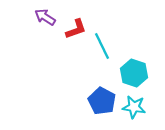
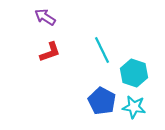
red L-shape: moved 26 px left, 23 px down
cyan line: moved 4 px down
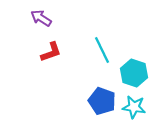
purple arrow: moved 4 px left, 1 px down
red L-shape: moved 1 px right
blue pentagon: rotated 8 degrees counterclockwise
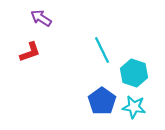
red L-shape: moved 21 px left
blue pentagon: rotated 16 degrees clockwise
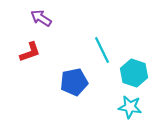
blue pentagon: moved 28 px left, 19 px up; rotated 24 degrees clockwise
cyan star: moved 4 px left
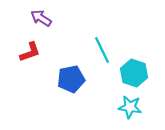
blue pentagon: moved 3 px left, 3 px up
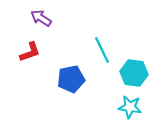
cyan hexagon: rotated 12 degrees counterclockwise
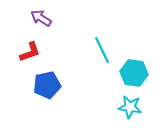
blue pentagon: moved 24 px left, 6 px down
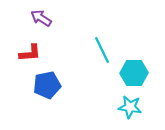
red L-shape: moved 1 px down; rotated 15 degrees clockwise
cyan hexagon: rotated 8 degrees counterclockwise
